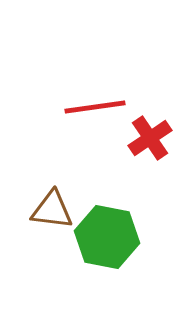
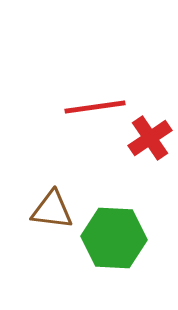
green hexagon: moved 7 px right, 1 px down; rotated 8 degrees counterclockwise
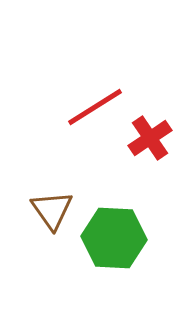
red line: rotated 24 degrees counterclockwise
brown triangle: rotated 48 degrees clockwise
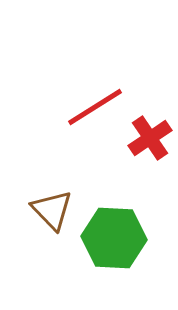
brown triangle: rotated 9 degrees counterclockwise
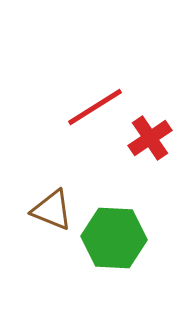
brown triangle: rotated 24 degrees counterclockwise
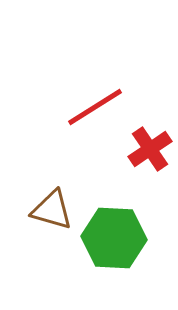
red cross: moved 11 px down
brown triangle: rotated 6 degrees counterclockwise
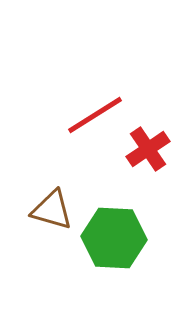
red line: moved 8 px down
red cross: moved 2 px left
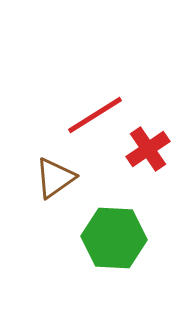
brown triangle: moved 3 px right, 32 px up; rotated 51 degrees counterclockwise
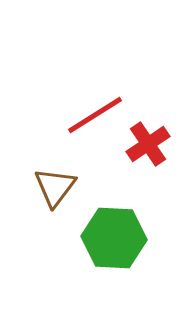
red cross: moved 5 px up
brown triangle: moved 9 px down; rotated 18 degrees counterclockwise
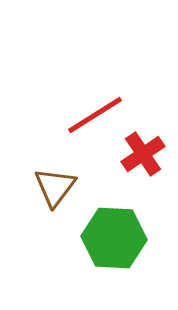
red cross: moved 5 px left, 10 px down
